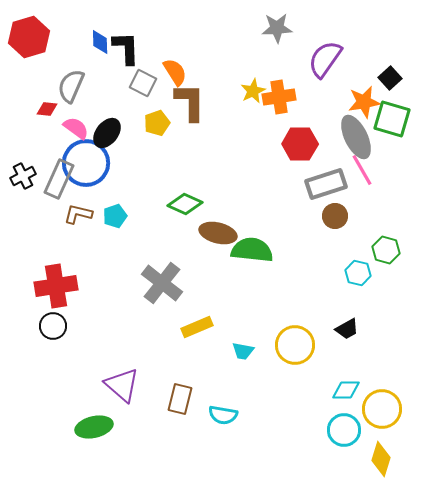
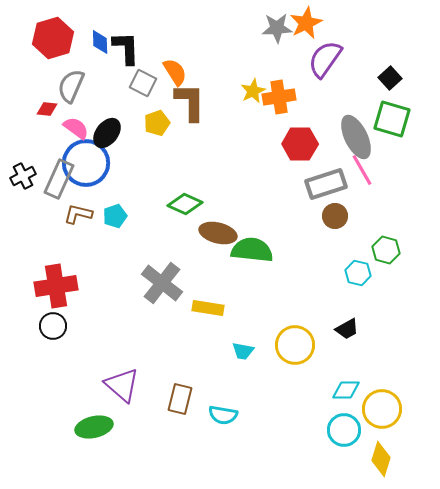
red hexagon at (29, 37): moved 24 px right, 1 px down
orange star at (364, 102): moved 58 px left, 79 px up; rotated 16 degrees counterclockwise
yellow rectangle at (197, 327): moved 11 px right, 19 px up; rotated 32 degrees clockwise
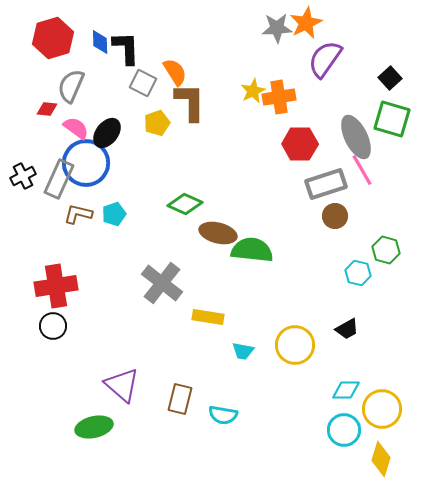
cyan pentagon at (115, 216): moved 1 px left, 2 px up
yellow rectangle at (208, 308): moved 9 px down
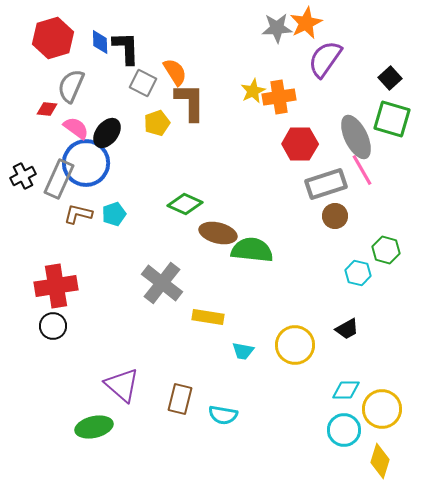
yellow diamond at (381, 459): moved 1 px left, 2 px down
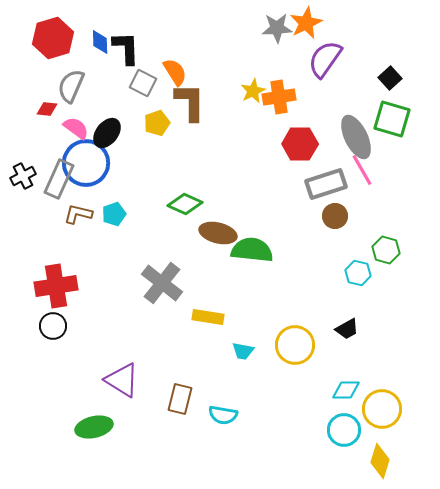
purple triangle at (122, 385): moved 5 px up; rotated 9 degrees counterclockwise
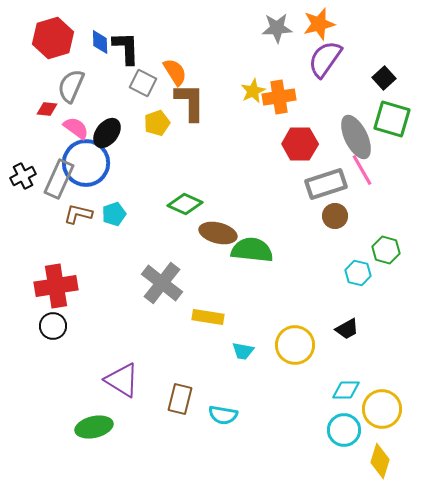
orange star at (306, 23): moved 13 px right, 1 px down; rotated 12 degrees clockwise
black square at (390, 78): moved 6 px left
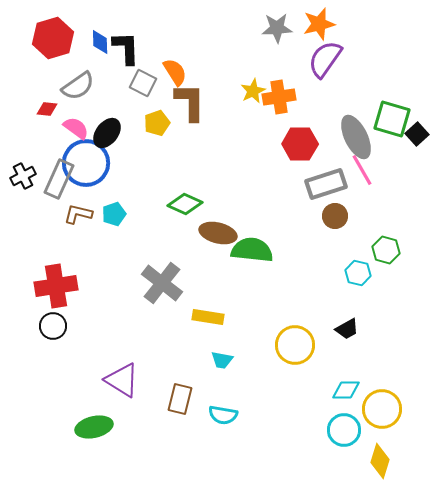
black square at (384, 78): moved 33 px right, 56 px down
gray semicircle at (71, 86): moved 7 px right; rotated 148 degrees counterclockwise
cyan trapezoid at (243, 351): moved 21 px left, 9 px down
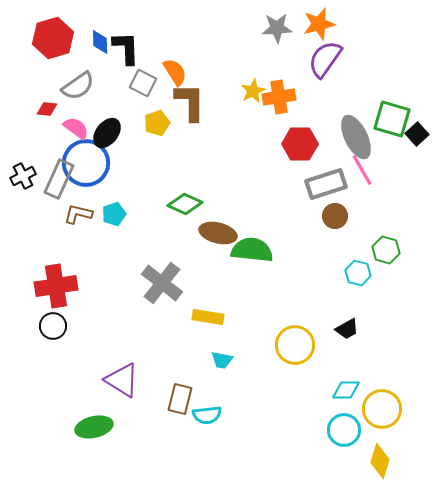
cyan semicircle at (223, 415): moved 16 px left; rotated 16 degrees counterclockwise
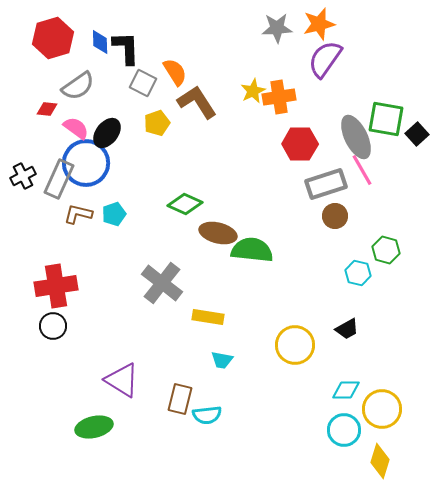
brown L-shape at (190, 102): moved 7 px right; rotated 33 degrees counterclockwise
green square at (392, 119): moved 6 px left; rotated 6 degrees counterclockwise
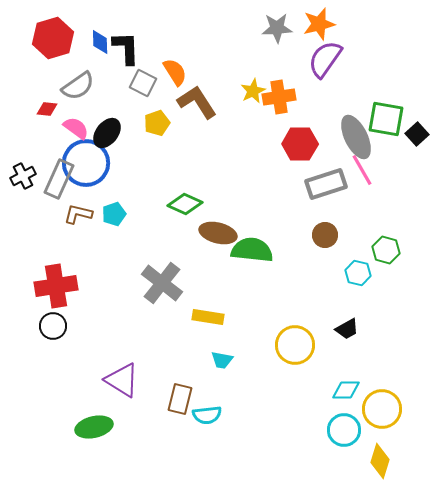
brown circle at (335, 216): moved 10 px left, 19 px down
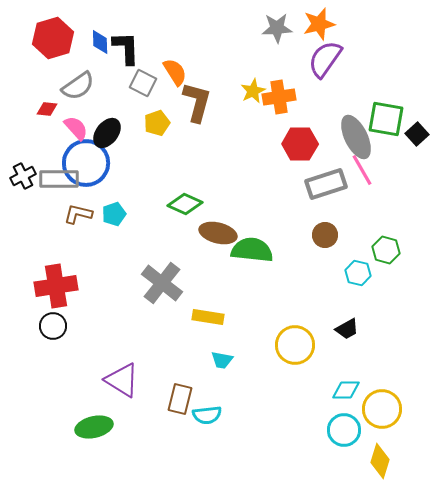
brown L-shape at (197, 102): rotated 48 degrees clockwise
pink semicircle at (76, 128): rotated 12 degrees clockwise
gray rectangle at (59, 179): rotated 66 degrees clockwise
